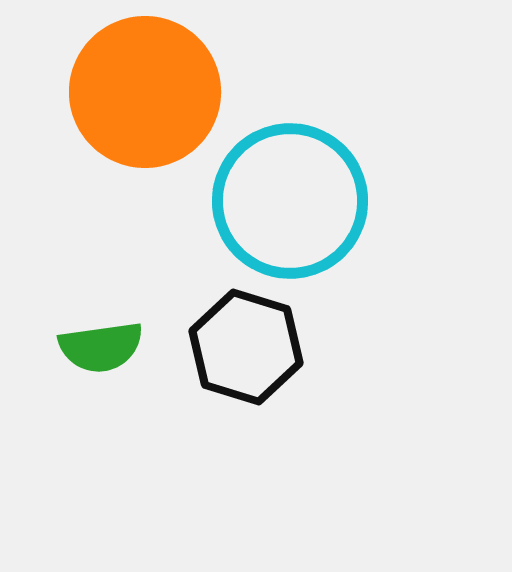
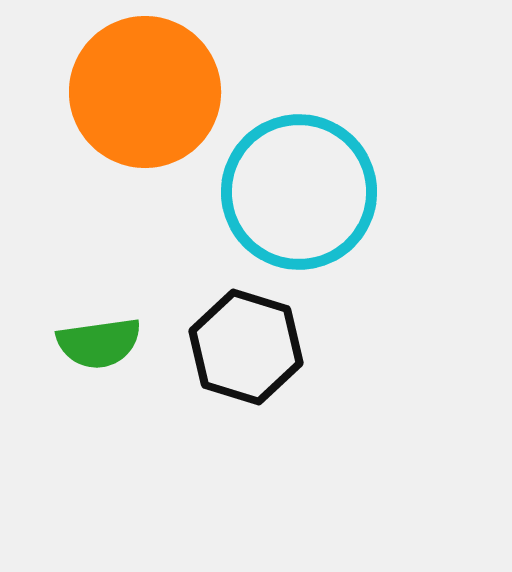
cyan circle: moved 9 px right, 9 px up
green semicircle: moved 2 px left, 4 px up
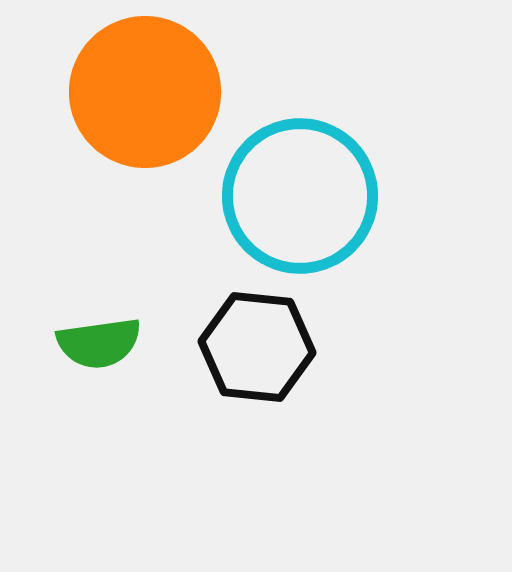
cyan circle: moved 1 px right, 4 px down
black hexagon: moved 11 px right; rotated 11 degrees counterclockwise
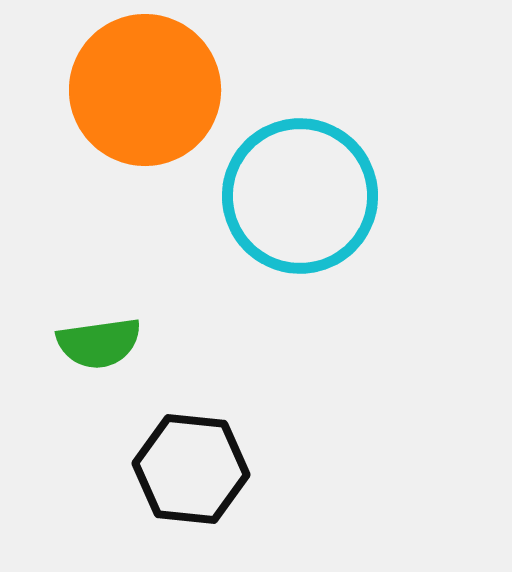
orange circle: moved 2 px up
black hexagon: moved 66 px left, 122 px down
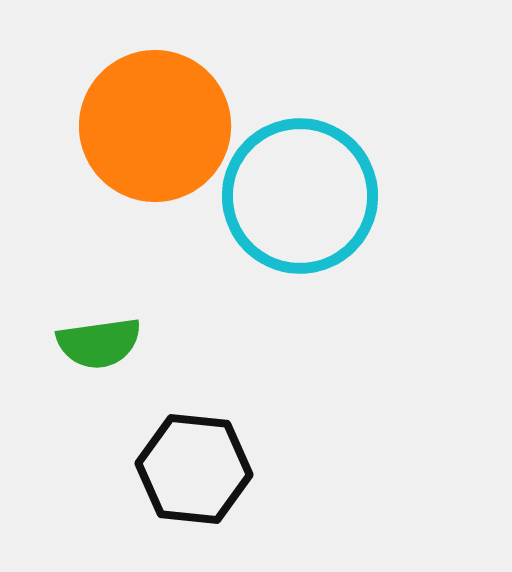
orange circle: moved 10 px right, 36 px down
black hexagon: moved 3 px right
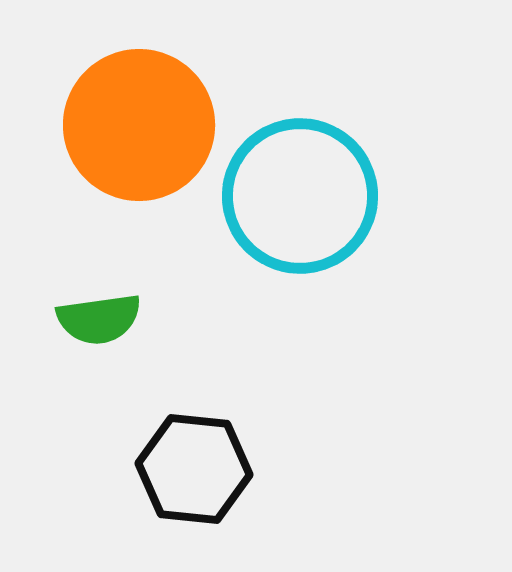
orange circle: moved 16 px left, 1 px up
green semicircle: moved 24 px up
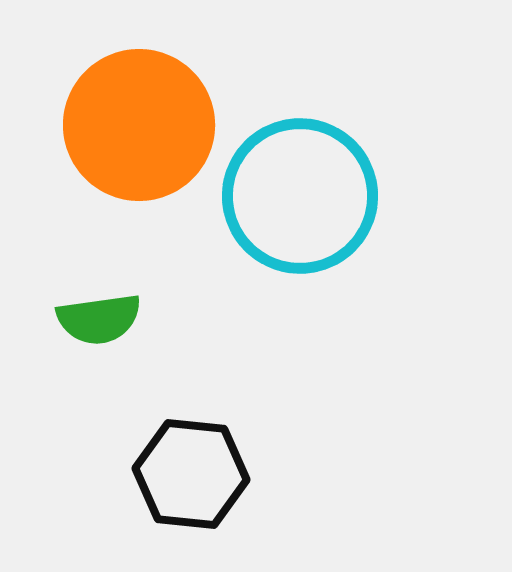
black hexagon: moved 3 px left, 5 px down
